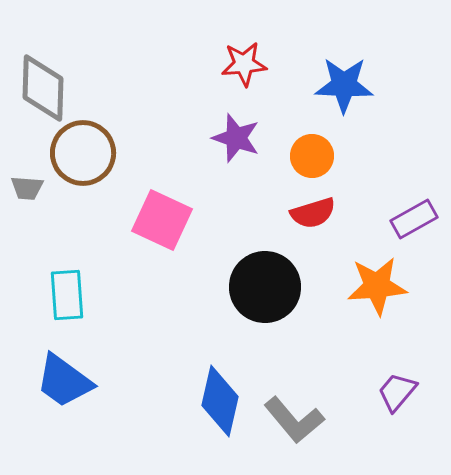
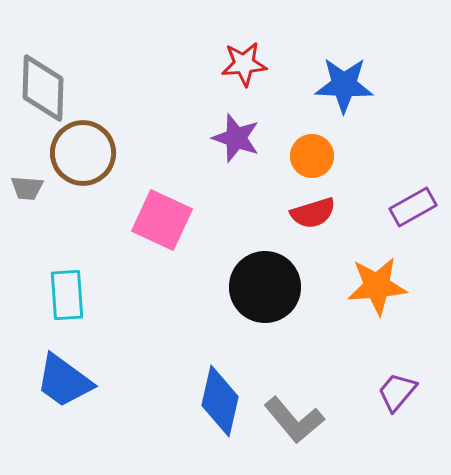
purple rectangle: moved 1 px left, 12 px up
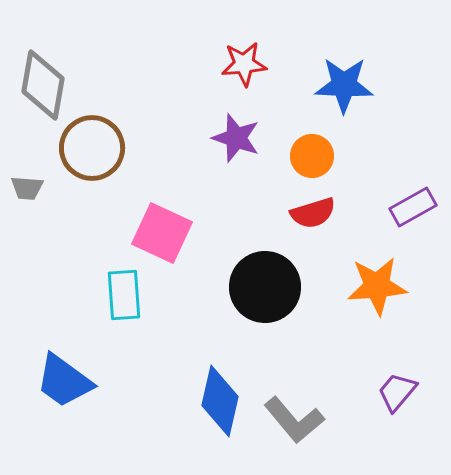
gray diamond: moved 3 px up; rotated 8 degrees clockwise
brown circle: moved 9 px right, 5 px up
pink square: moved 13 px down
cyan rectangle: moved 57 px right
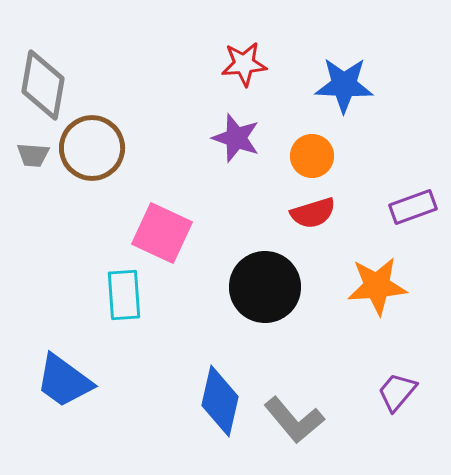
gray trapezoid: moved 6 px right, 33 px up
purple rectangle: rotated 9 degrees clockwise
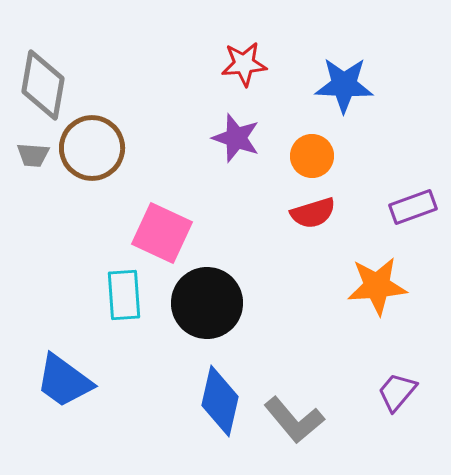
black circle: moved 58 px left, 16 px down
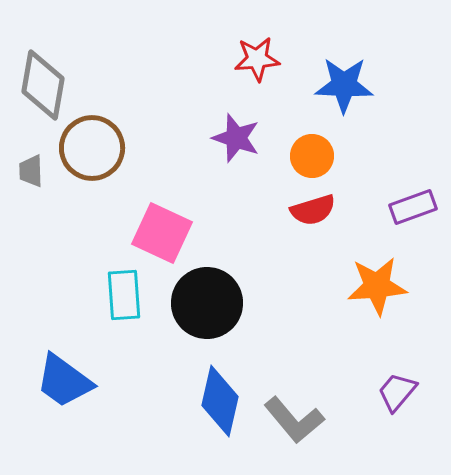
red star: moved 13 px right, 5 px up
gray trapezoid: moved 2 px left, 16 px down; rotated 84 degrees clockwise
red semicircle: moved 3 px up
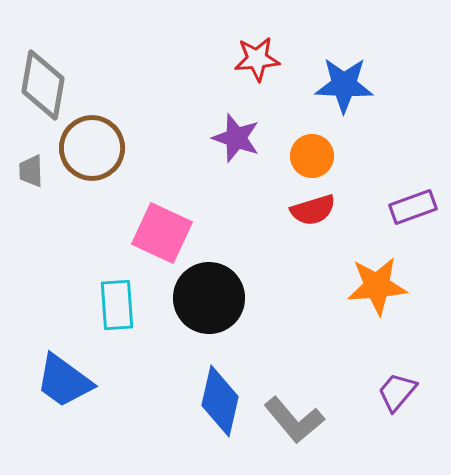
cyan rectangle: moved 7 px left, 10 px down
black circle: moved 2 px right, 5 px up
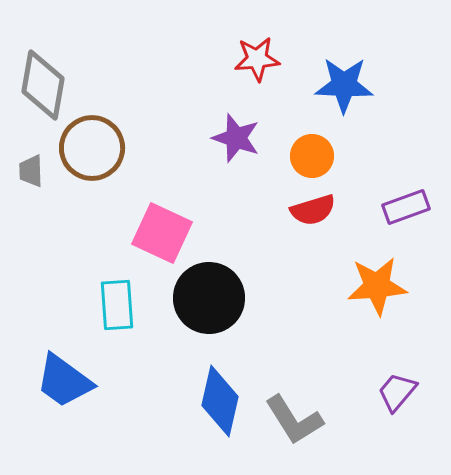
purple rectangle: moved 7 px left
gray L-shape: rotated 8 degrees clockwise
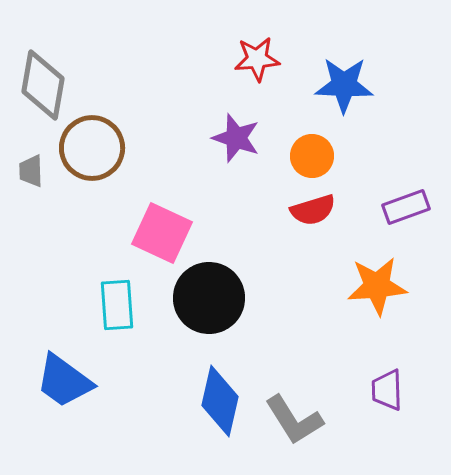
purple trapezoid: moved 10 px left, 2 px up; rotated 42 degrees counterclockwise
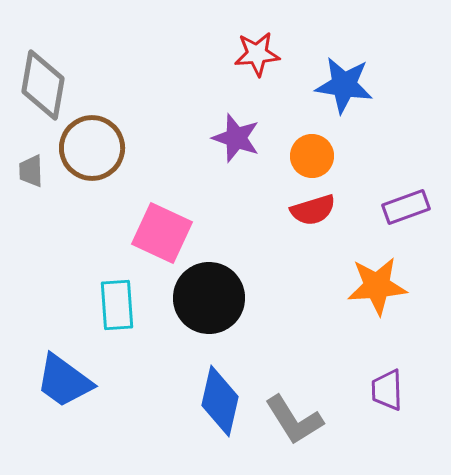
red star: moved 5 px up
blue star: rotated 6 degrees clockwise
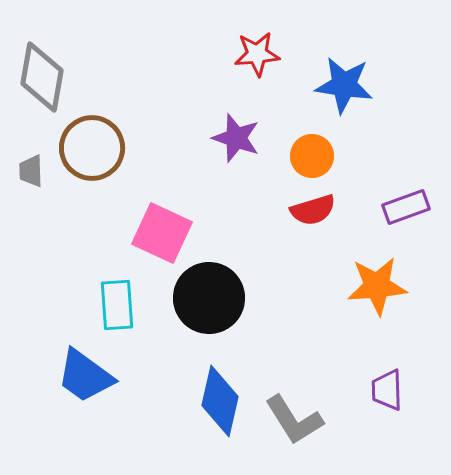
gray diamond: moved 1 px left, 8 px up
blue trapezoid: moved 21 px right, 5 px up
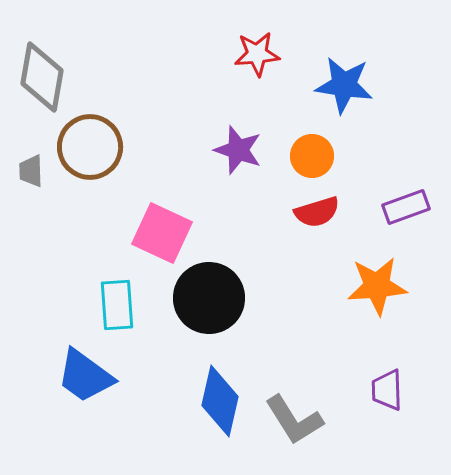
purple star: moved 2 px right, 12 px down
brown circle: moved 2 px left, 1 px up
red semicircle: moved 4 px right, 2 px down
